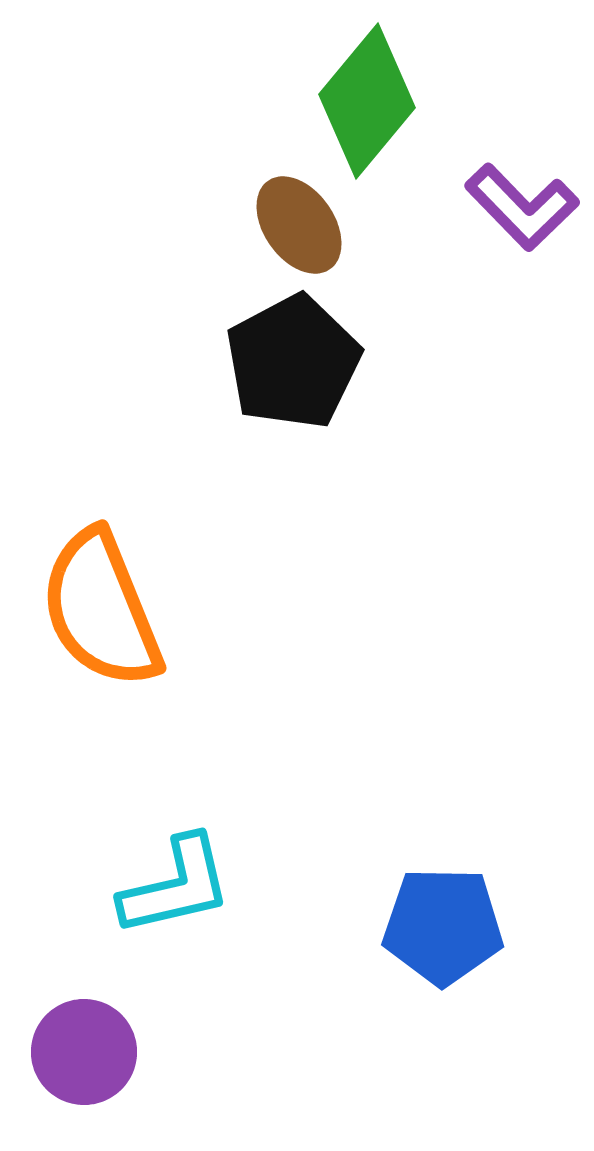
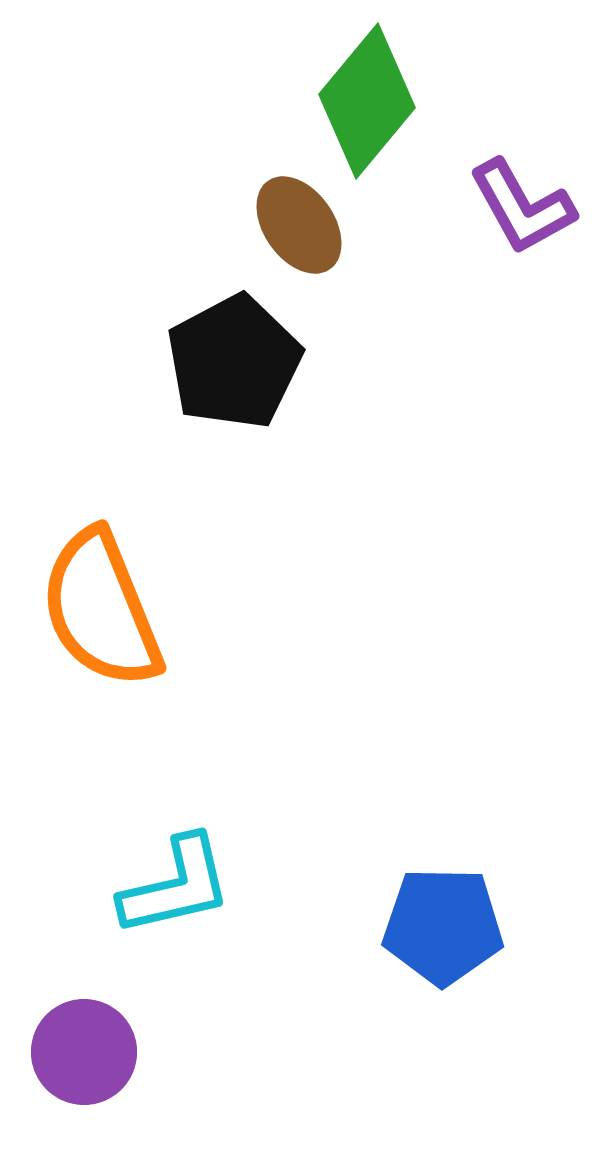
purple L-shape: rotated 15 degrees clockwise
black pentagon: moved 59 px left
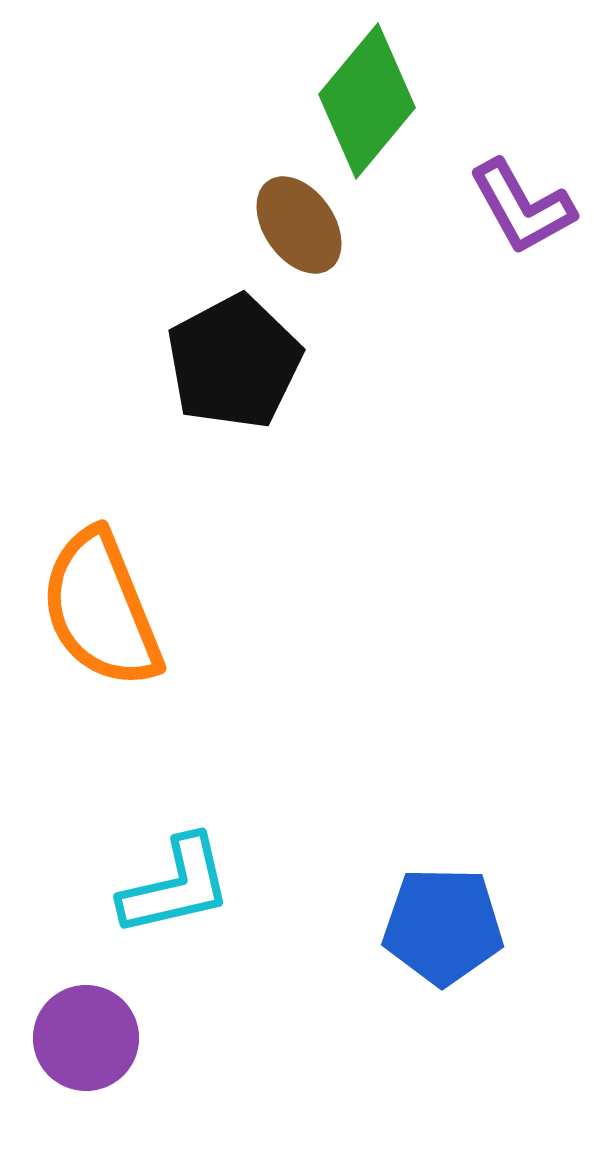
purple circle: moved 2 px right, 14 px up
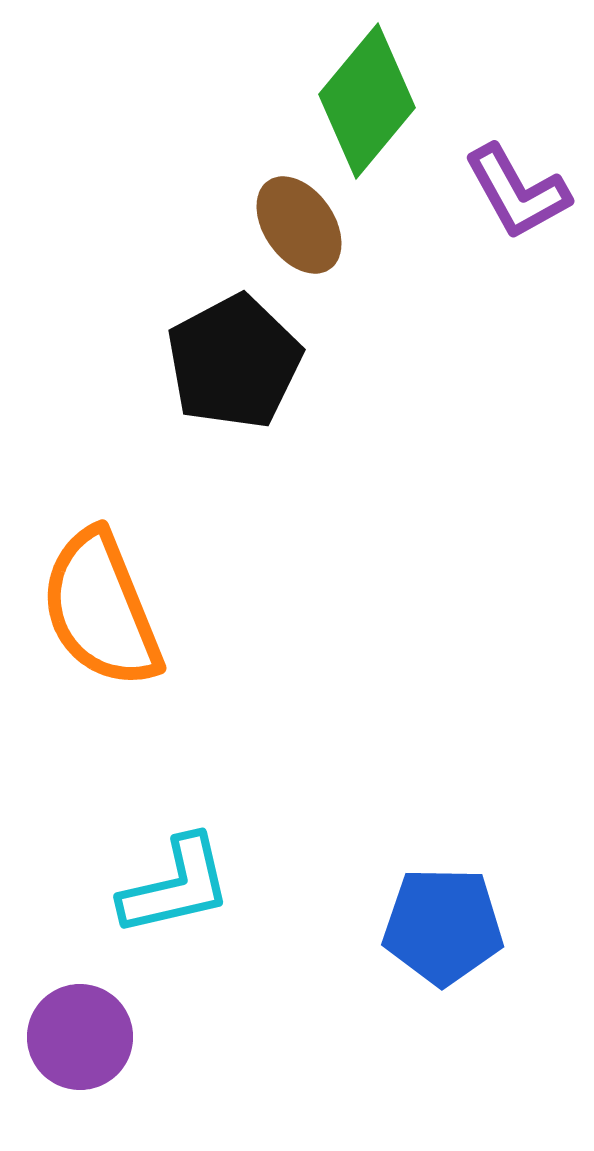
purple L-shape: moved 5 px left, 15 px up
purple circle: moved 6 px left, 1 px up
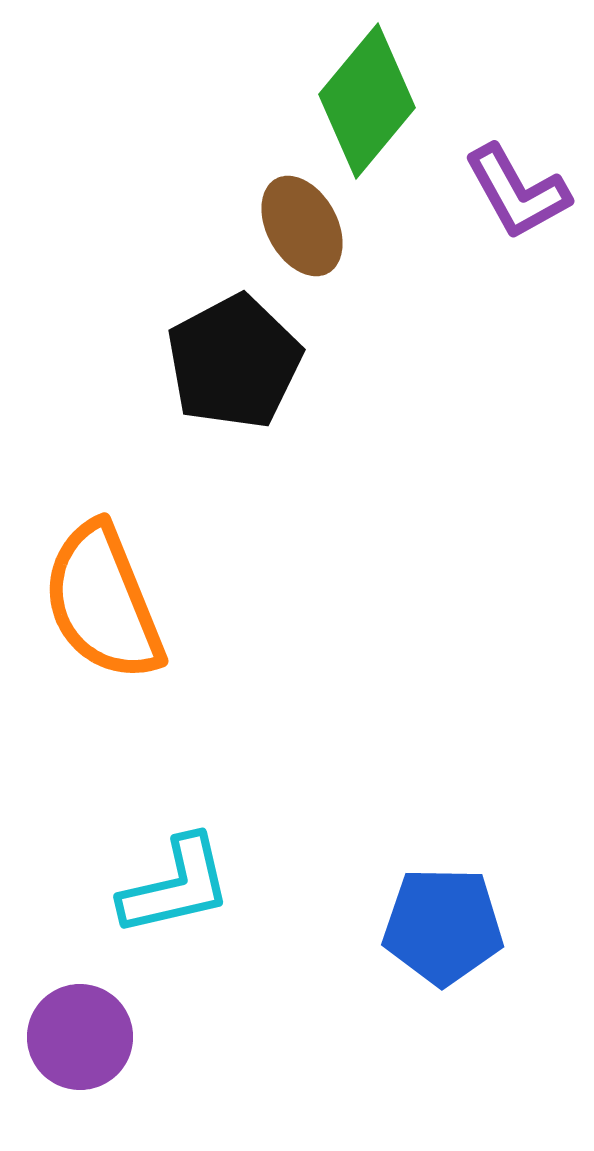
brown ellipse: moved 3 px right, 1 px down; rotated 6 degrees clockwise
orange semicircle: moved 2 px right, 7 px up
